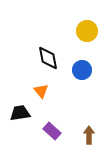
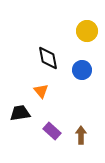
brown arrow: moved 8 px left
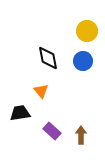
blue circle: moved 1 px right, 9 px up
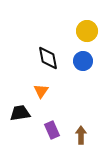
orange triangle: rotated 14 degrees clockwise
purple rectangle: moved 1 px up; rotated 24 degrees clockwise
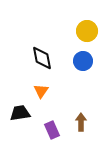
black diamond: moved 6 px left
brown arrow: moved 13 px up
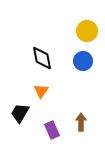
black trapezoid: rotated 50 degrees counterclockwise
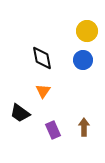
blue circle: moved 1 px up
orange triangle: moved 2 px right
black trapezoid: rotated 85 degrees counterclockwise
brown arrow: moved 3 px right, 5 px down
purple rectangle: moved 1 px right
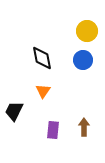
black trapezoid: moved 6 px left, 2 px up; rotated 80 degrees clockwise
purple rectangle: rotated 30 degrees clockwise
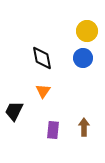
blue circle: moved 2 px up
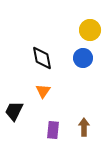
yellow circle: moved 3 px right, 1 px up
